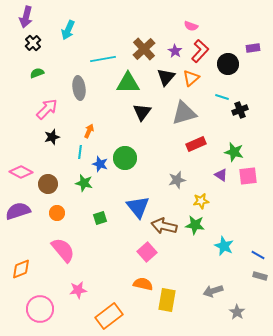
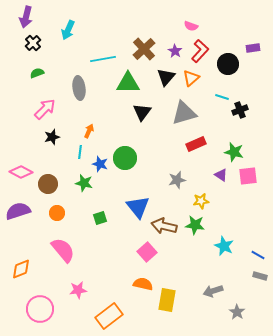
pink arrow at (47, 109): moved 2 px left
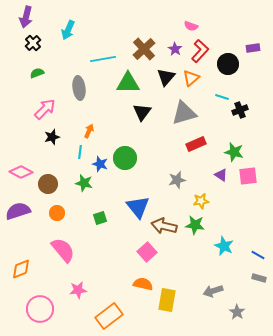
purple star at (175, 51): moved 2 px up
gray rectangle at (260, 276): moved 1 px left, 2 px down
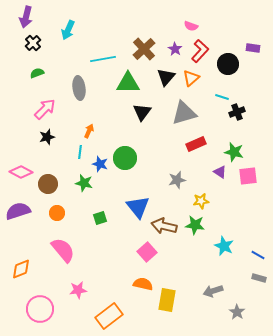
purple rectangle at (253, 48): rotated 16 degrees clockwise
black cross at (240, 110): moved 3 px left, 2 px down
black star at (52, 137): moved 5 px left
purple triangle at (221, 175): moved 1 px left, 3 px up
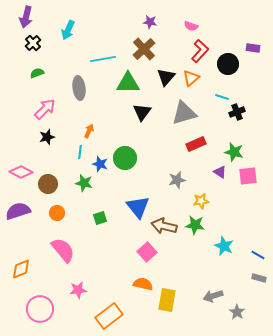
purple star at (175, 49): moved 25 px left, 27 px up; rotated 24 degrees counterclockwise
gray arrow at (213, 291): moved 5 px down
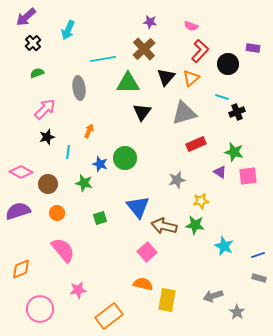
purple arrow at (26, 17): rotated 35 degrees clockwise
cyan line at (80, 152): moved 12 px left
blue line at (258, 255): rotated 48 degrees counterclockwise
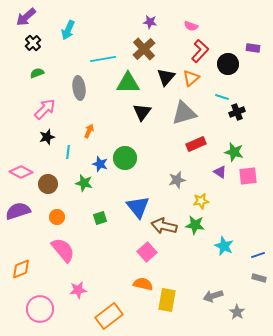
orange circle at (57, 213): moved 4 px down
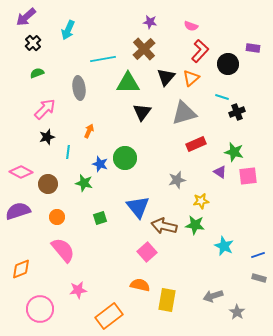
orange semicircle at (143, 284): moved 3 px left, 1 px down
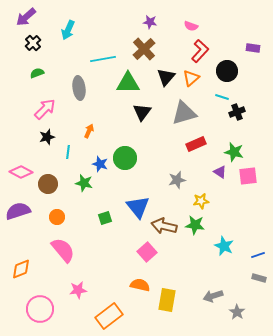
black circle at (228, 64): moved 1 px left, 7 px down
green square at (100, 218): moved 5 px right
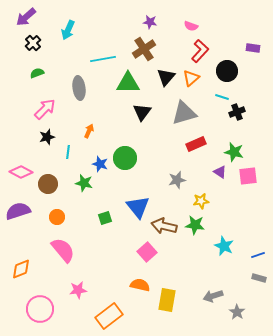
brown cross at (144, 49): rotated 10 degrees clockwise
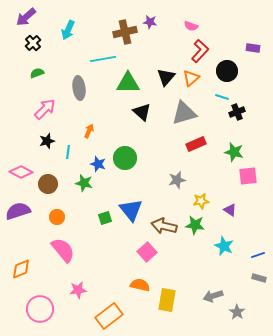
brown cross at (144, 49): moved 19 px left, 17 px up; rotated 20 degrees clockwise
black triangle at (142, 112): rotated 24 degrees counterclockwise
black star at (47, 137): moved 4 px down
blue star at (100, 164): moved 2 px left
purple triangle at (220, 172): moved 10 px right, 38 px down
blue triangle at (138, 207): moved 7 px left, 3 px down
